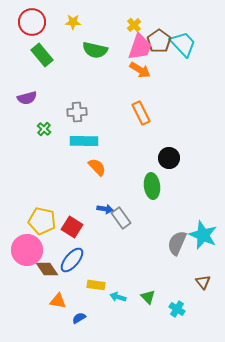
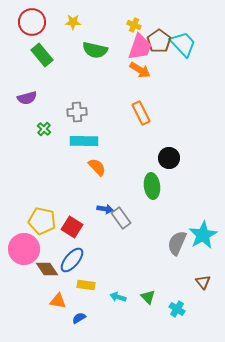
yellow cross: rotated 24 degrees counterclockwise
cyan star: rotated 20 degrees clockwise
pink circle: moved 3 px left, 1 px up
yellow rectangle: moved 10 px left
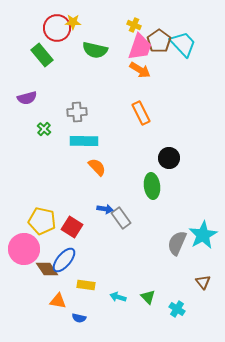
red circle: moved 25 px right, 6 px down
blue ellipse: moved 8 px left
blue semicircle: rotated 136 degrees counterclockwise
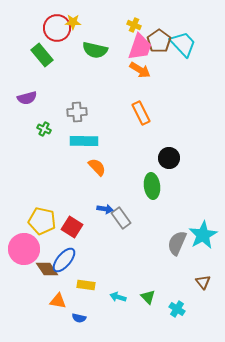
green cross: rotated 16 degrees counterclockwise
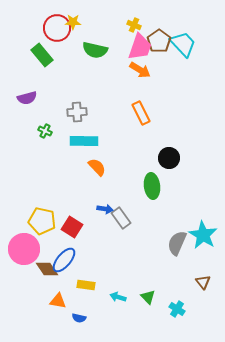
green cross: moved 1 px right, 2 px down
cyan star: rotated 12 degrees counterclockwise
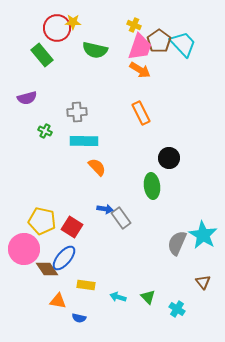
blue ellipse: moved 2 px up
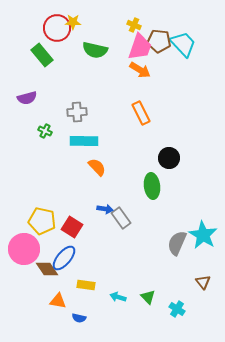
brown pentagon: rotated 30 degrees counterclockwise
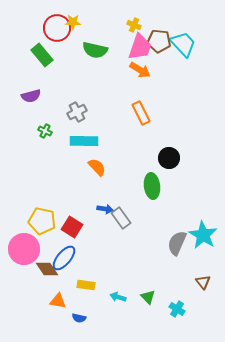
purple semicircle: moved 4 px right, 2 px up
gray cross: rotated 24 degrees counterclockwise
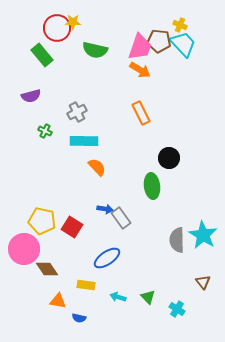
yellow cross: moved 46 px right
gray semicircle: moved 3 px up; rotated 25 degrees counterclockwise
blue ellipse: moved 43 px right; rotated 16 degrees clockwise
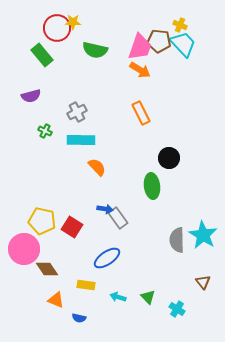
cyan rectangle: moved 3 px left, 1 px up
gray rectangle: moved 3 px left
orange triangle: moved 2 px left, 1 px up; rotated 12 degrees clockwise
